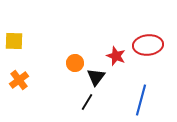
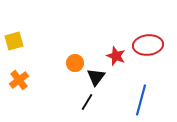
yellow square: rotated 18 degrees counterclockwise
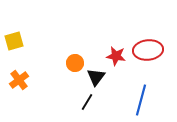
red ellipse: moved 5 px down
red star: rotated 12 degrees counterclockwise
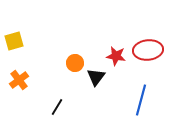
black line: moved 30 px left, 5 px down
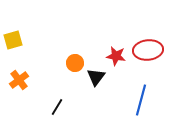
yellow square: moved 1 px left, 1 px up
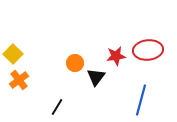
yellow square: moved 14 px down; rotated 30 degrees counterclockwise
red star: rotated 18 degrees counterclockwise
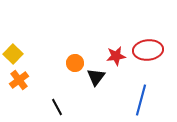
black line: rotated 60 degrees counterclockwise
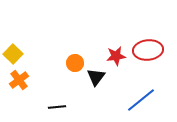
blue line: rotated 36 degrees clockwise
black line: rotated 66 degrees counterclockwise
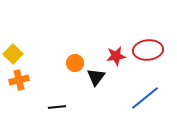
orange cross: rotated 24 degrees clockwise
blue line: moved 4 px right, 2 px up
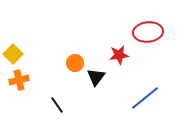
red ellipse: moved 18 px up
red star: moved 3 px right, 1 px up
black line: moved 2 px up; rotated 60 degrees clockwise
